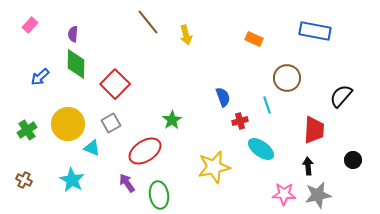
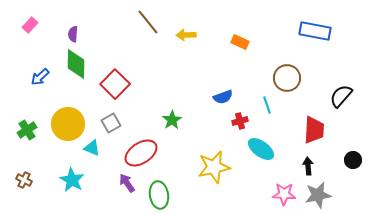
yellow arrow: rotated 102 degrees clockwise
orange rectangle: moved 14 px left, 3 px down
blue semicircle: rotated 90 degrees clockwise
red ellipse: moved 4 px left, 2 px down
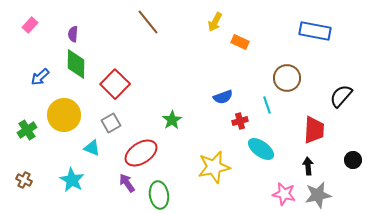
yellow arrow: moved 29 px right, 13 px up; rotated 60 degrees counterclockwise
yellow circle: moved 4 px left, 9 px up
pink star: rotated 10 degrees clockwise
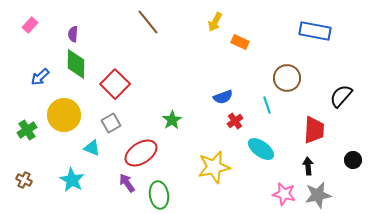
red cross: moved 5 px left; rotated 21 degrees counterclockwise
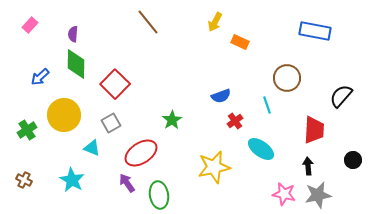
blue semicircle: moved 2 px left, 1 px up
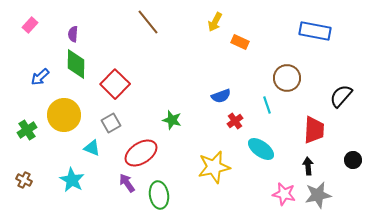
green star: rotated 24 degrees counterclockwise
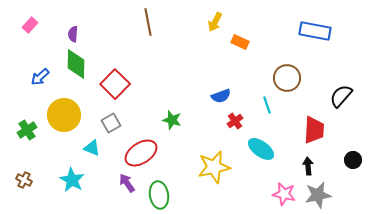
brown line: rotated 28 degrees clockwise
